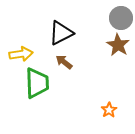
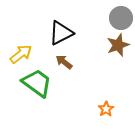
brown star: rotated 20 degrees clockwise
yellow arrow: rotated 30 degrees counterclockwise
green trapezoid: rotated 52 degrees counterclockwise
orange star: moved 3 px left, 1 px up
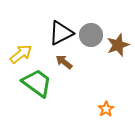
gray circle: moved 30 px left, 17 px down
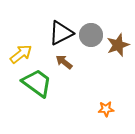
orange star: rotated 28 degrees clockwise
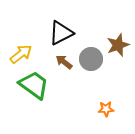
gray circle: moved 24 px down
green trapezoid: moved 3 px left, 2 px down
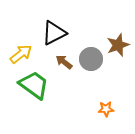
black triangle: moved 7 px left
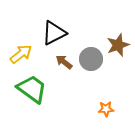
green trapezoid: moved 2 px left, 4 px down
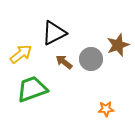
green trapezoid: rotated 56 degrees counterclockwise
